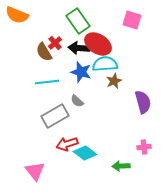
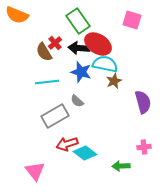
cyan semicircle: rotated 15 degrees clockwise
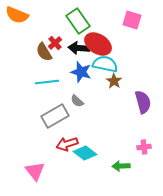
brown star: rotated 14 degrees counterclockwise
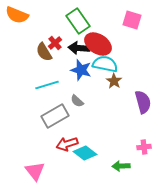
blue star: moved 2 px up
cyan line: moved 3 px down; rotated 10 degrees counterclockwise
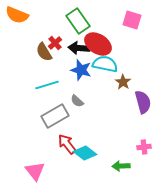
brown star: moved 9 px right, 1 px down
red arrow: rotated 70 degrees clockwise
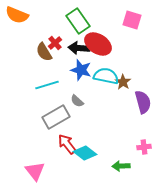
cyan semicircle: moved 1 px right, 12 px down
gray rectangle: moved 1 px right, 1 px down
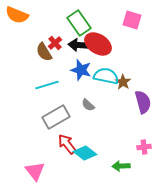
green rectangle: moved 1 px right, 2 px down
black arrow: moved 3 px up
gray semicircle: moved 11 px right, 4 px down
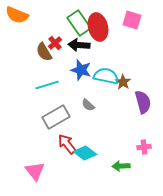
red ellipse: moved 17 px up; rotated 44 degrees clockwise
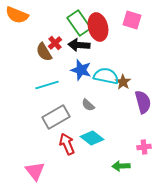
red arrow: rotated 15 degrees clockwise
cyan diamond: moved 7 px right, 15 px up
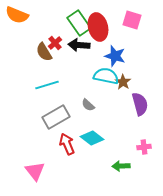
blue star: moved 34 px right, 14 px up
purple semicircle: moved 3 px left, 2 px down
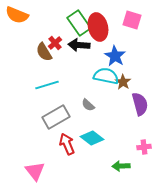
blue star: rotated 15 degrees clockwise
